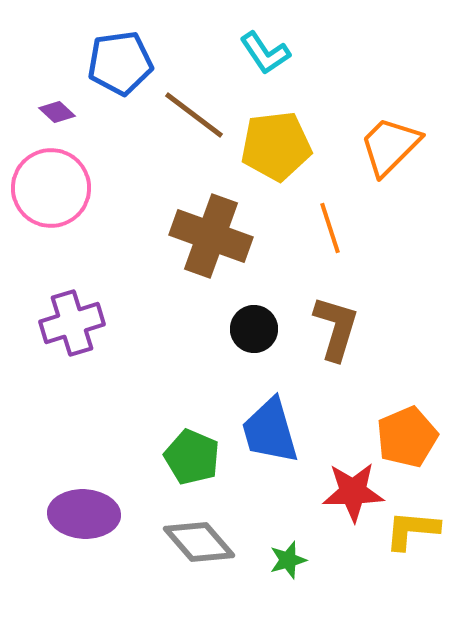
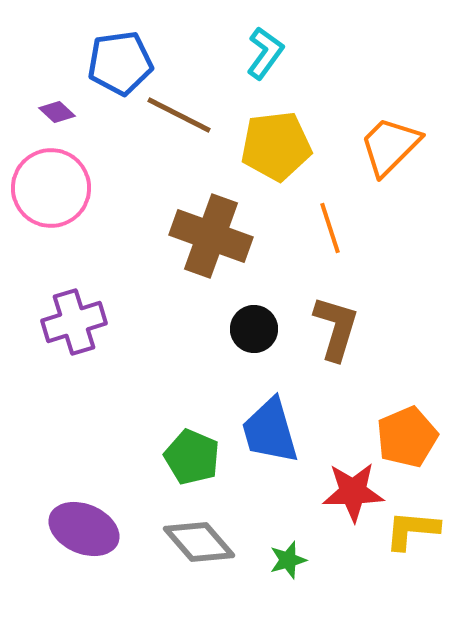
cyan L-shape: rotated 110 degrees counterclockwise
brown line: moved 15 px left; rotated 10 degrees counterclockwise
purple cross: moved 2 px right, 1 px up
purple ellipse: moved 15 px down; rotated 20 degrees clockwise
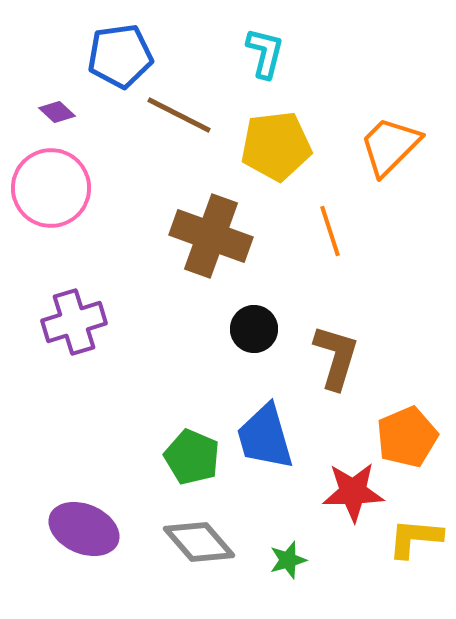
cyan L-shape: rotated 22 degrees counterclockwise
blue pentagon: moved 7 px up
orange line: moved 3 px down
brown L-shape: moved 29 px down
blue trapezoid: moved 5 px left, 6 px down
yellow L-shape: moved 3 px right, 8 px down
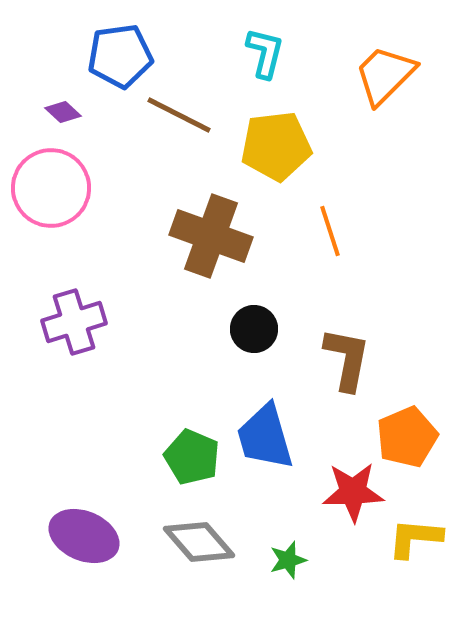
purple diamond: moved 6 px right
orange trapezoid: moved 5 px left, 71 px up
brown L-shape: moved 11 px right, 2 px down; rotated 6 degrees counterclockwise
purple ellipse: moved 7 px down
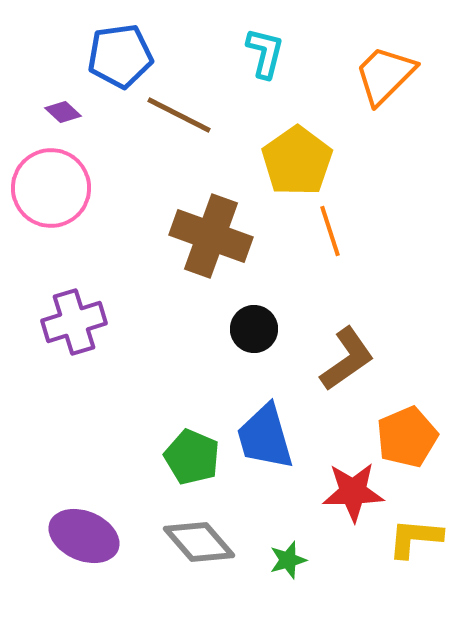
yellow pentagon: moved 21 px right, 15 px down; rotated 28 degrees counterclockwise
brown L-shape: rotated 44 degrees clockwise
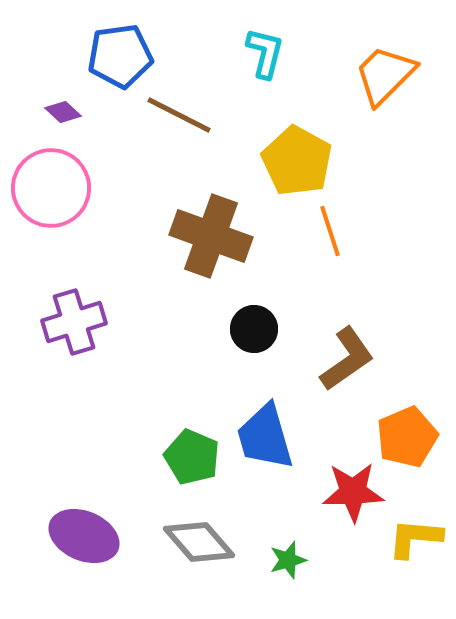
yellow pentagon: rotated 8 degrees counterclockwise
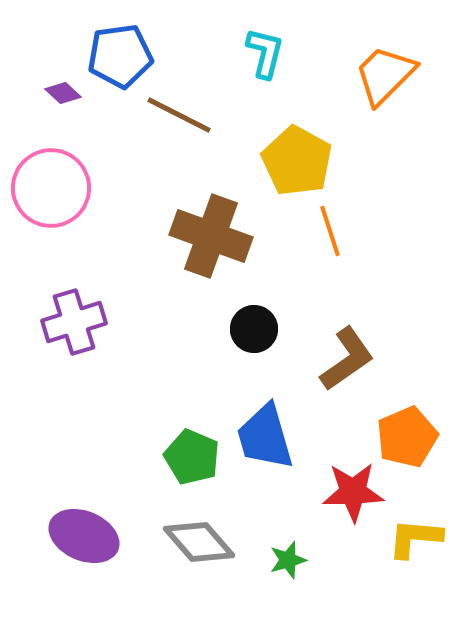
purple diamond: moved 19 px up
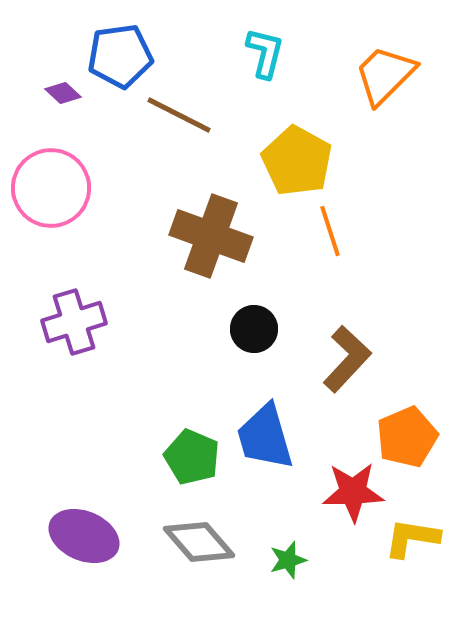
brown L-shape: rotated 12 degrees counterclockwise
yellow L-shape: moved 3 px left; rotated 4 degrees clockwise
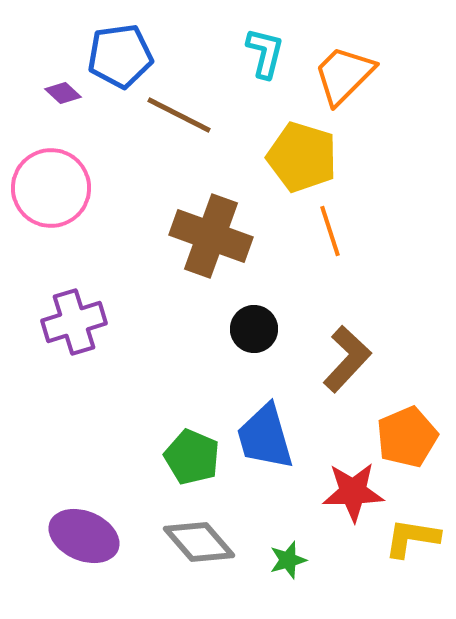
orange trapezoid: moved 41 px left
yellow pentagon: moved 5 px right, 4 px up; rotated 12 degrees counterclockwise
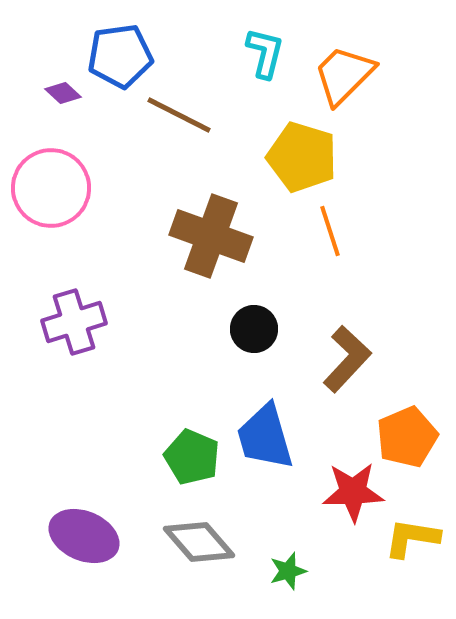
green star: moved 11 px down
